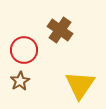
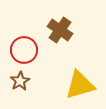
yellow triangle: rotated 40 degrees clockwise
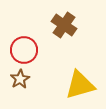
brown cross: moved 4 px right, 5 px up
brown star: moved 2 px up
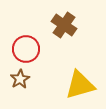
red circle: moved 2 px right, 1 px up
